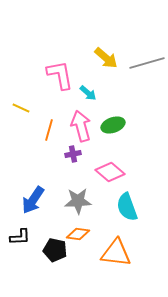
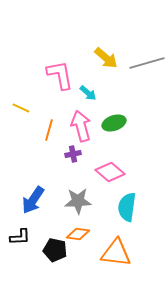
green ellipse: moved 1 px right, 2 px up
cyan semicircle: rotated 28 degrees clockwise
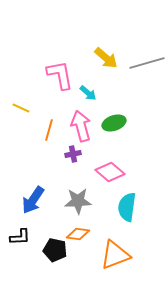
orange triangle: moved 1 px left, 2 px down; rotated 28 degrees counterclockwise
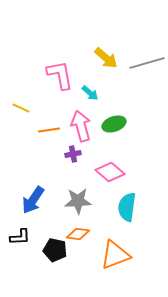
cyan arrow: moved 2 px right
green ellipse: moved 1 px down
orange line: rotated 65 degrees clockwise
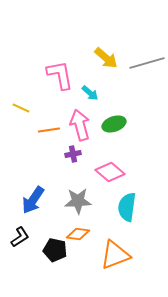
pink arrow: moved 1 px left, 1 px up
black L-shape: rotated 30 degrees counterclockwise
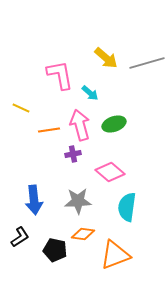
blue arrow: moved 1 px right; rotated 40 degrees counterclockwise
orange diamond: moved 5 px right
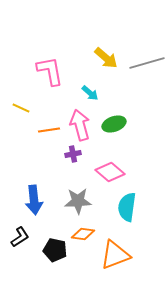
pink L-shape: moved 10 px left, 4 px up
